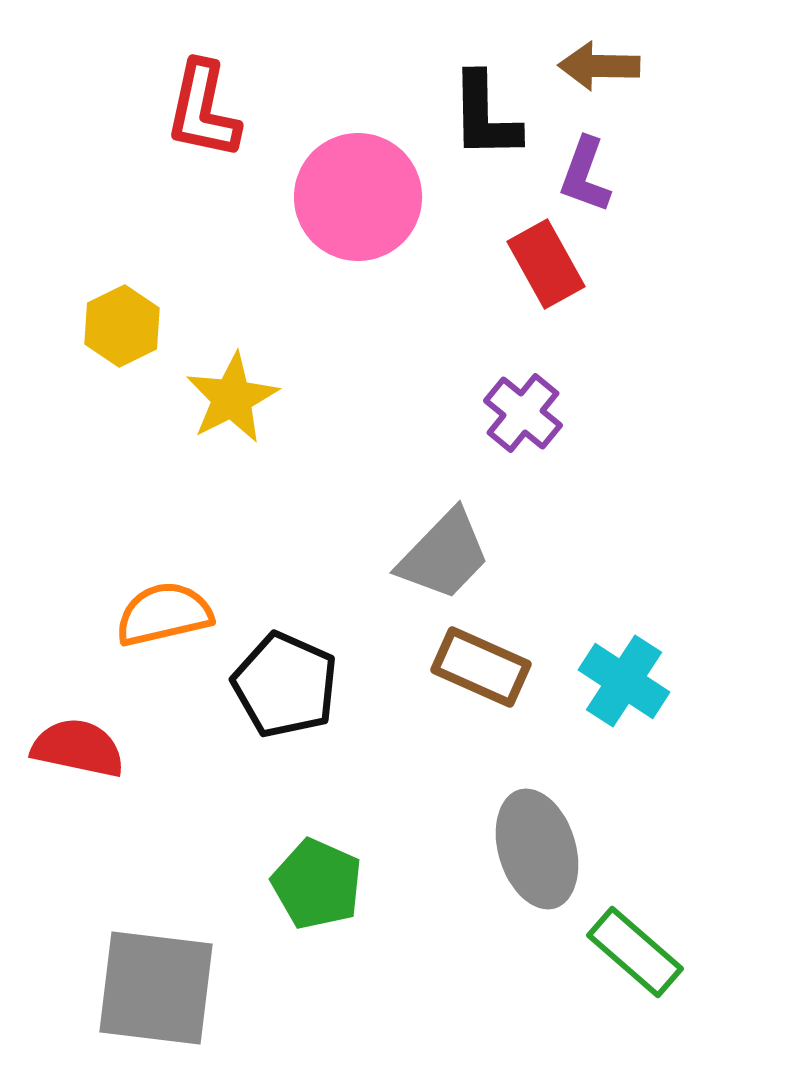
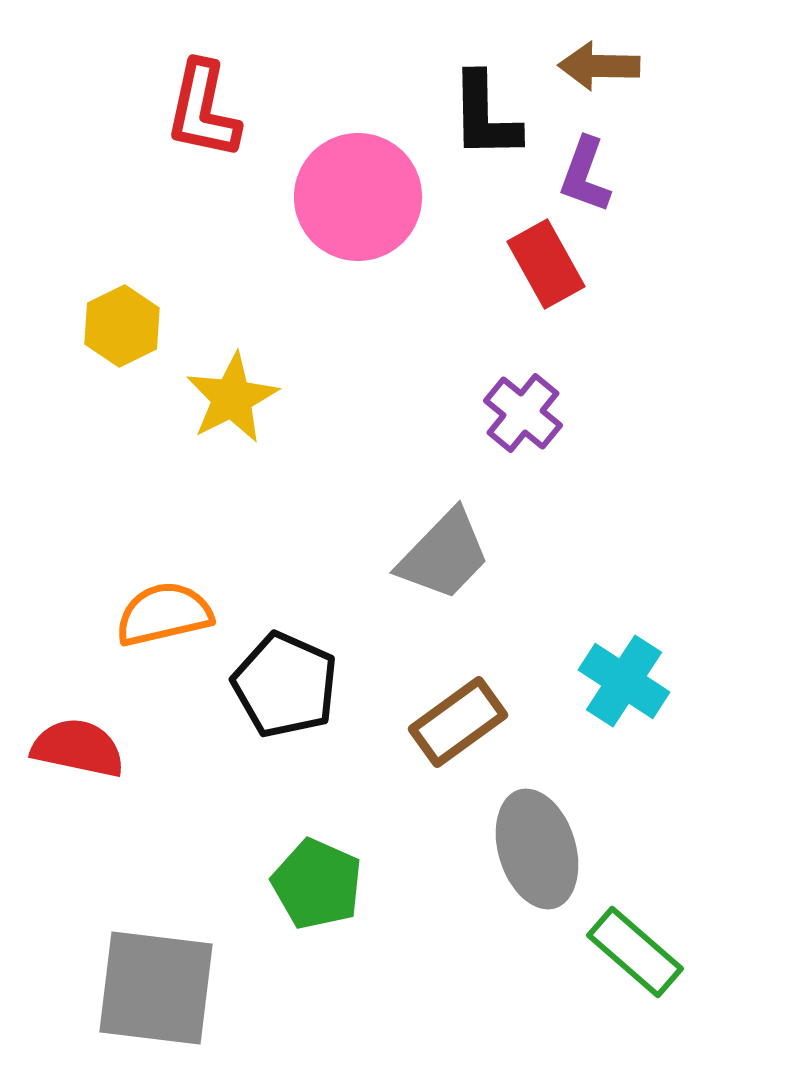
brown rectangle: moved 23 px left, 55 px down; rotated 60 degrees counterclockwise
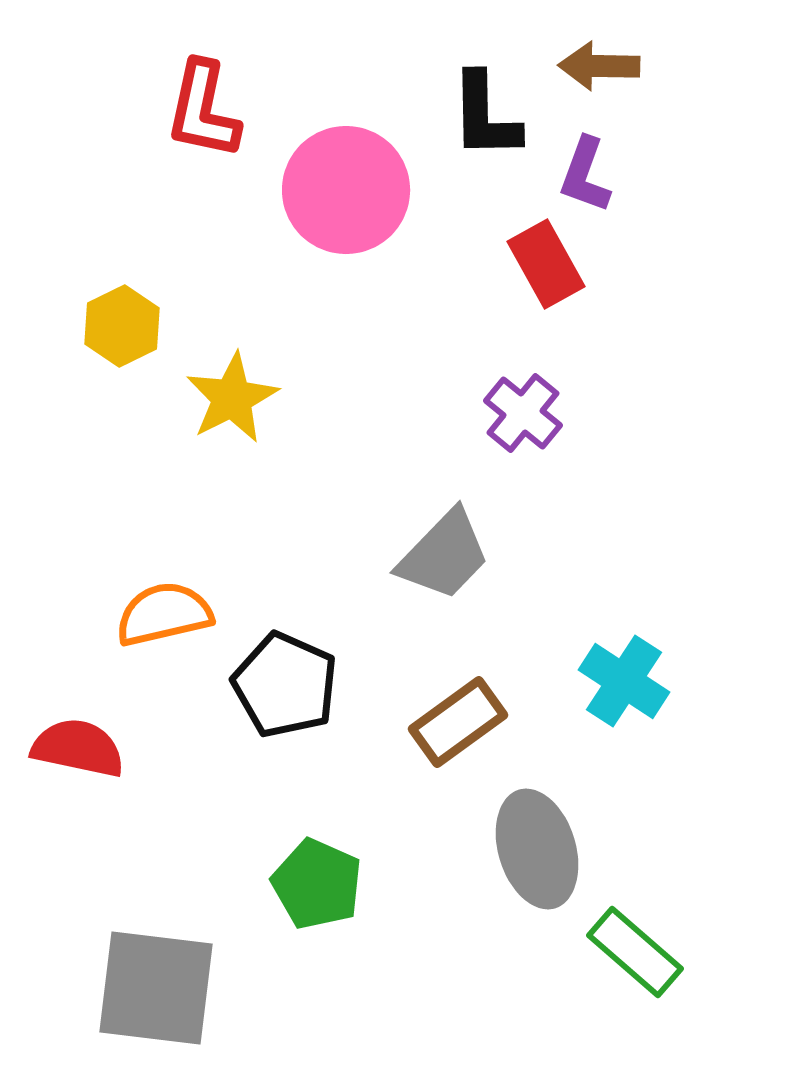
pink circle: moved 12 px left, 7 px up
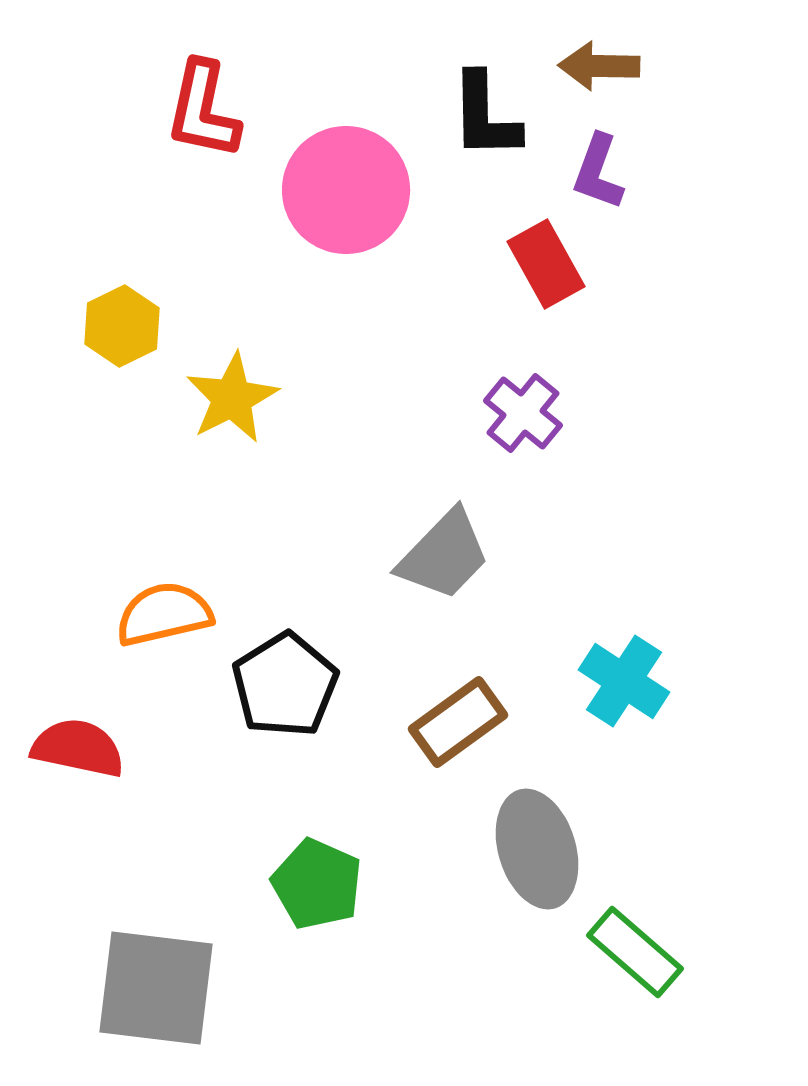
purple L-shape: moved 13 px right, 3 px up
black pentagon: rotated 16 degrees clockwise
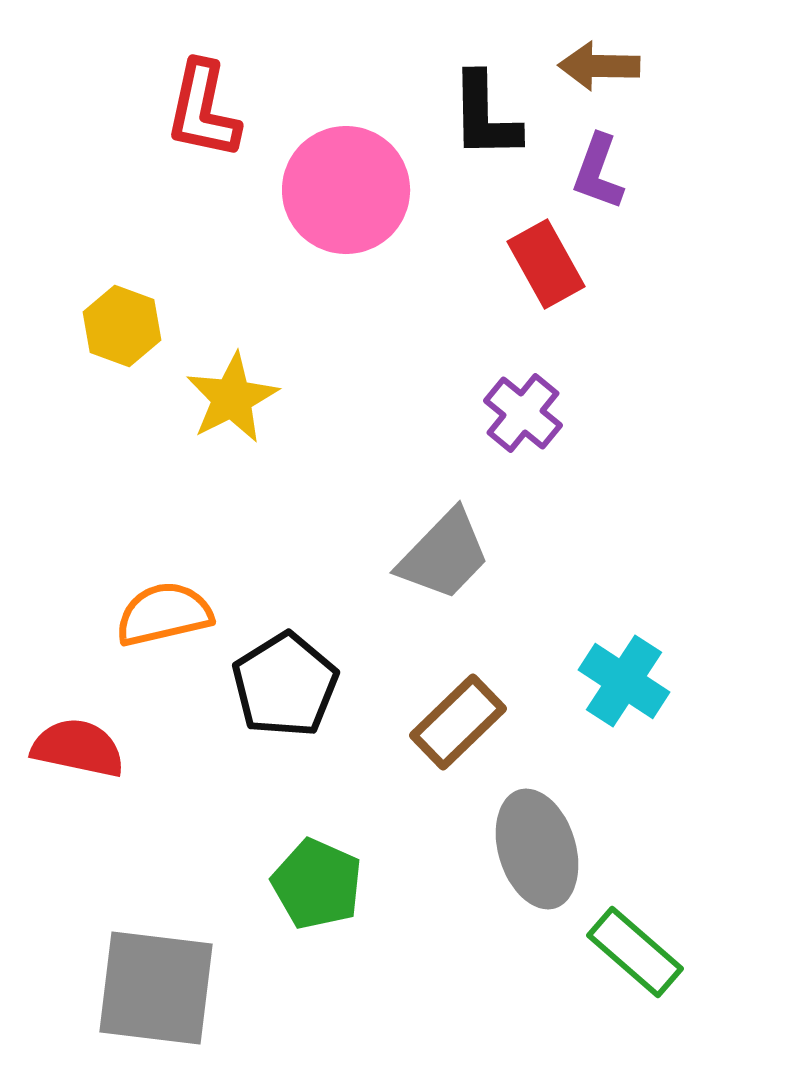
yellow hexagon: rotated 14 degrees counterclockwise
brown rectangle: rotated 8 degrees counterclockwise
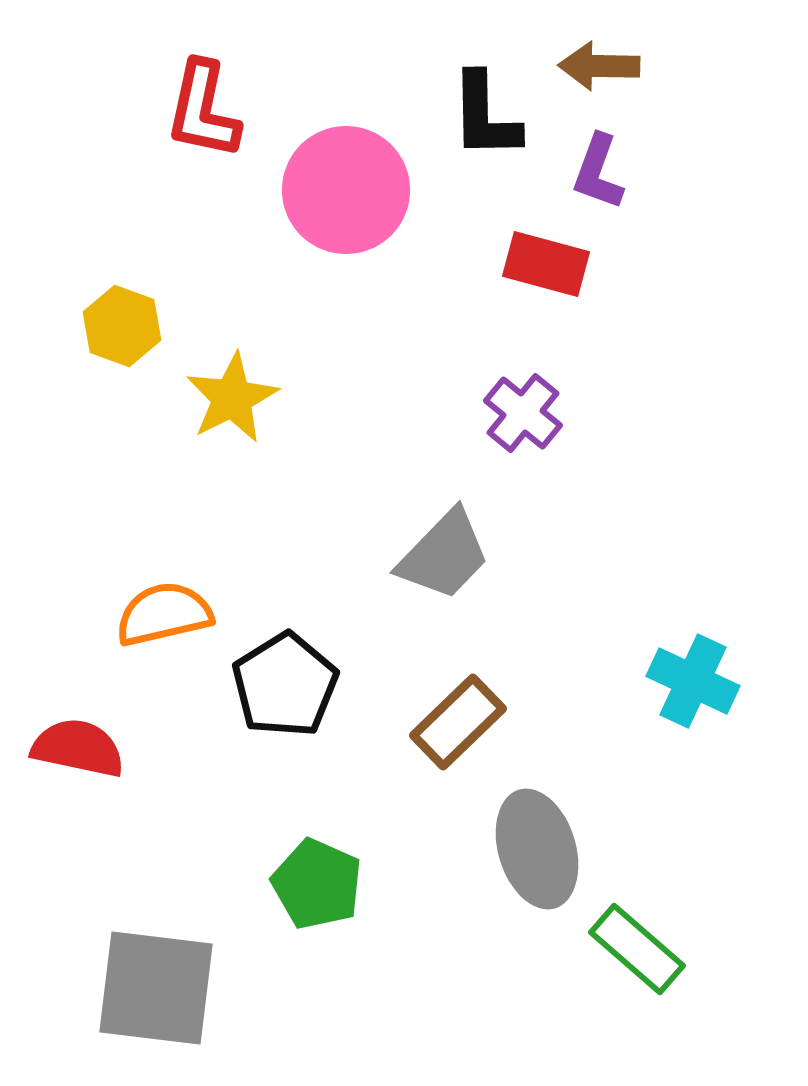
red rectangle: rotated 46 degrees counterclockwise
cyan cross: moved 69 px right; rotated 8 degrees counterclockwise
green rectangle: moved 2 px right, 3 px up
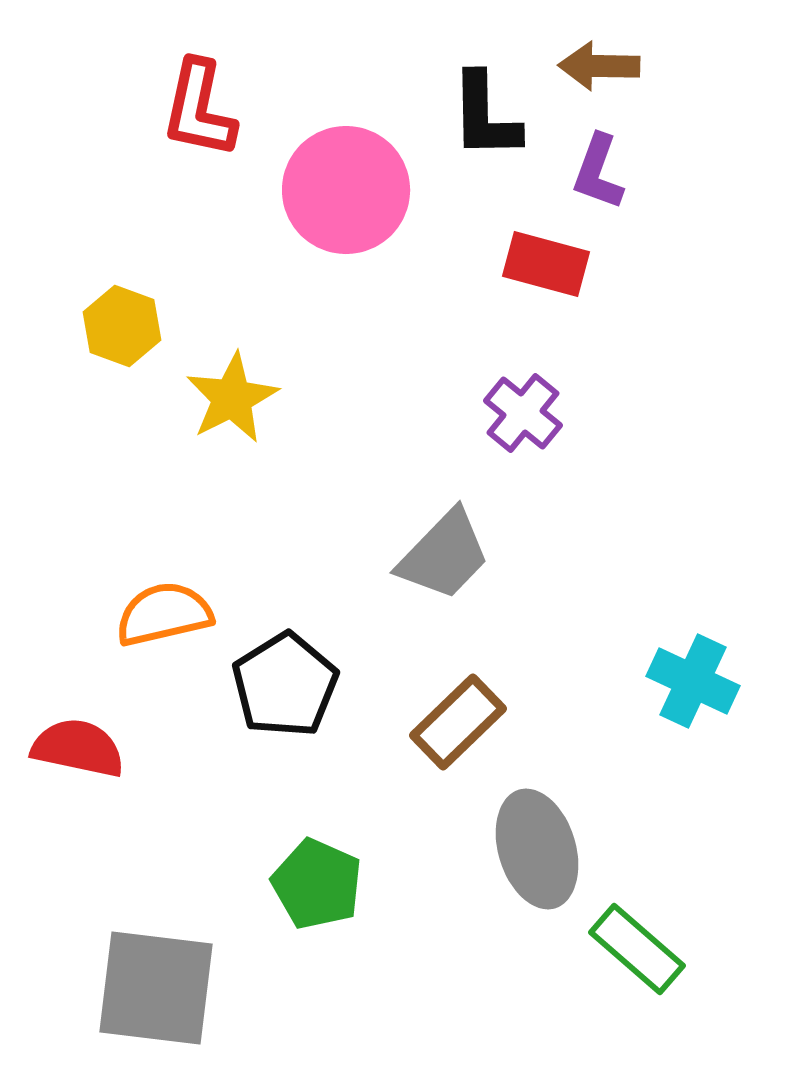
red L-shape: moved 4 px left, 1 px up
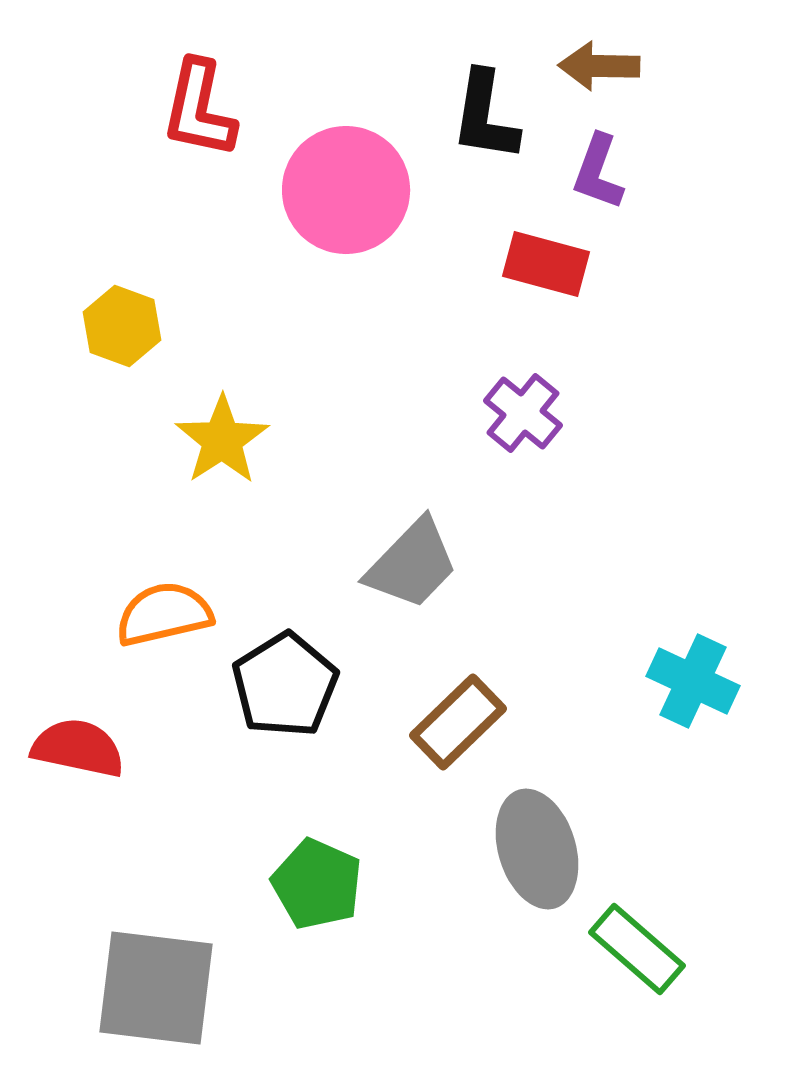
black L-shape: rotated 10 degrees clockwise
yellow star: moved 10 px left, 42 px down; rotated 6 degrees counterclockwise
gray trapezoid: moved 32 px left, 9 px down
